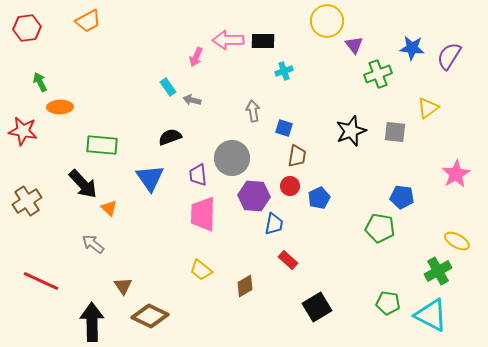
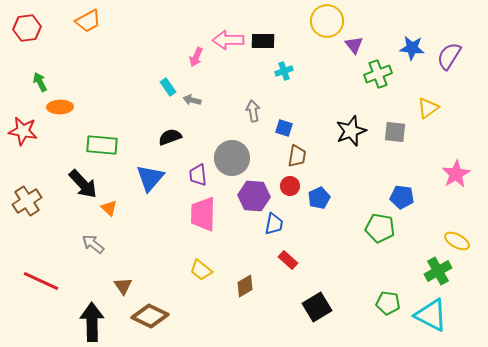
blue triangle at (150, 178): rotated 16 degrees clockwise
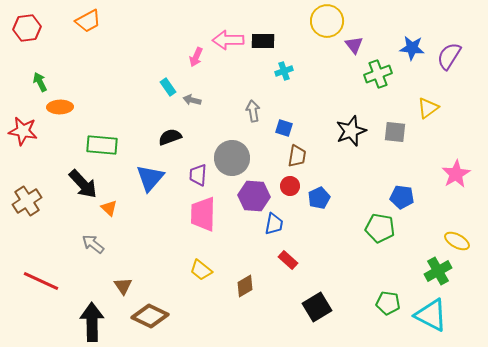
purple trapezoid at (198, 175): rotated 10 degrees clockwise
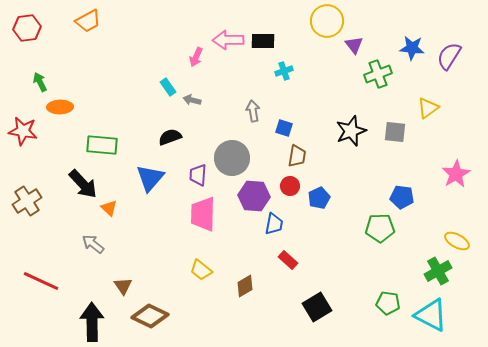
green pentagon at (380, 228): rotated 12 degrees counterclockwise
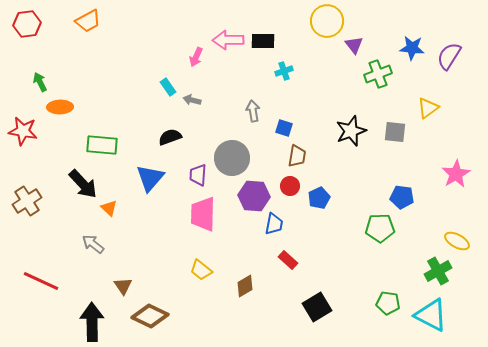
red hexagon at (27, 28): moved 4 px up
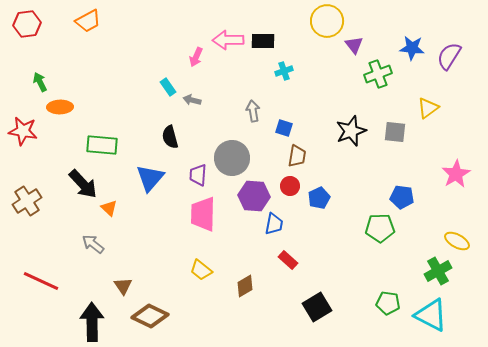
black semicircle at (170, 137): rotated 85 degrees counterclockwise
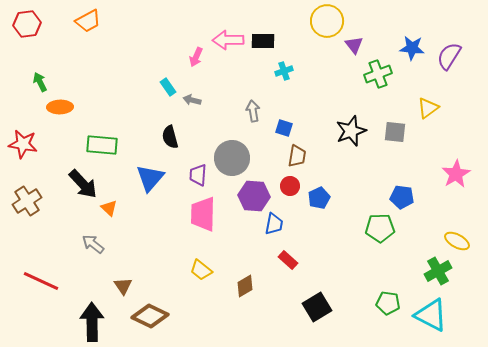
red star at (23, 131): moved 13 px down
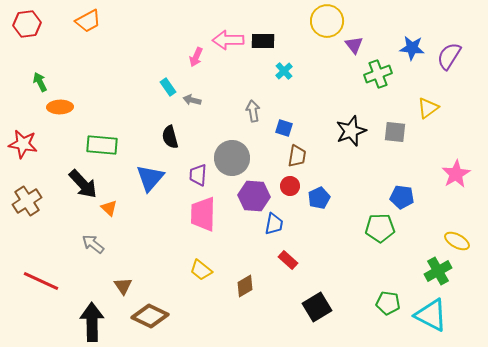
cyan cross at (284, 71): rotated 24 degrees counterclockwise
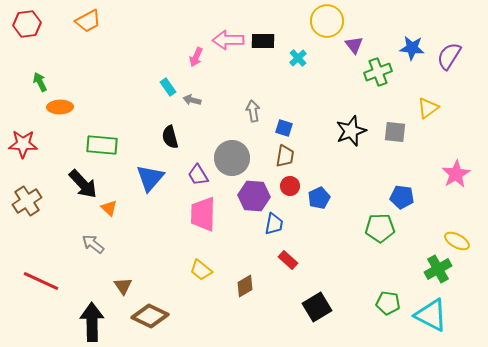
cyan cross at (284, 71): moved 14 px right, 13 px up
green cross at (378, 74): moved 2 px up
red star at (23, 144): rotated 8 degrees counterclockwise
brown trapezoid at (297, 156): moved 12 px left
purple trapezoid at (198, 175): rotated 35 degrees counterclockwise
green cross at (438, 271): moved 2 px up
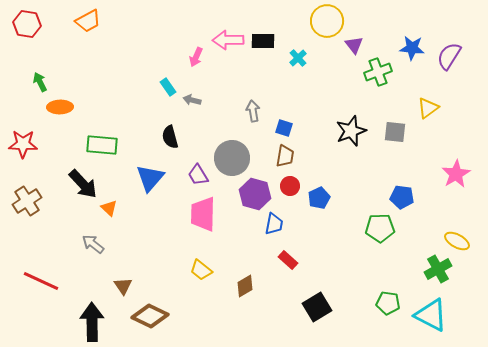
red hexagon at (27, 24): rotated 16 degrees clockwise
purple hexagon at (254, 196): moved 1 px right, 2 px up; rotated 12 degrees clockwise
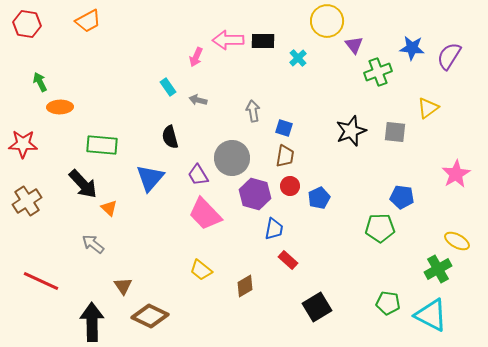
gray arrow at (192, 100): moved 6 px right
pink trapezoid at (203, 214): moved 2 px right; rotated 45 degrees counterclockwise
blue trapezoid at (274, 224): moved 5 px down
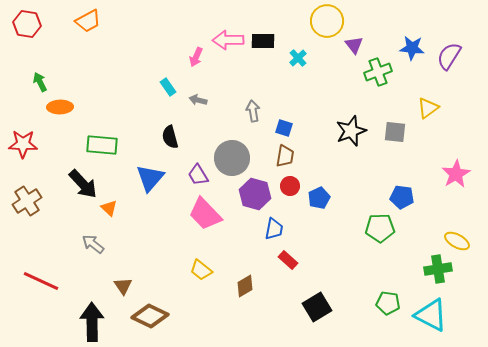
green cross at (438, 269): rotated 20 degrees clockwise
